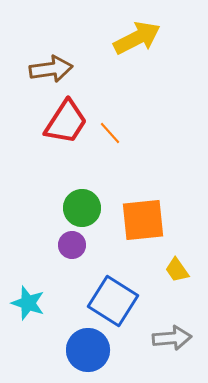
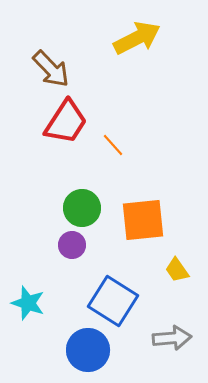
brown arrow: rotated 54 degrees clockwise
orange line: moved 3 px right, 12 px down
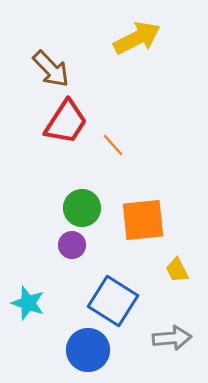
yellow trapezoid: rotated 8 degrees clockwise
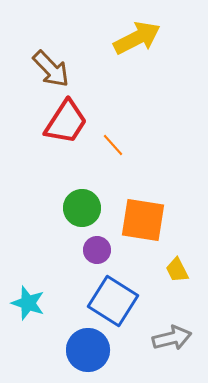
orange square: rotated 15 degrees clockwise
purple circle: moved 25 px right, 5 px down
gray arrow: rotated 9 degrees counterclockwise
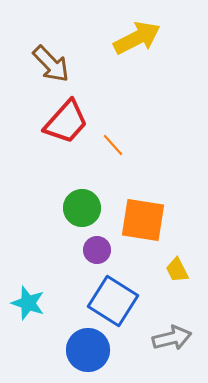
brown arrow: moved 5 px up
red trapezoid: rotated 9 degrees clockwise
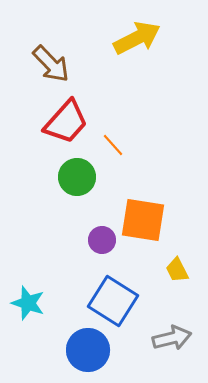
green circle: moved 5 px left, 31 px up
purple circle: moved 5 px right, 10 px up
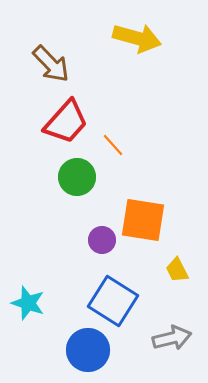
yellow arrow: rotated 42 degrees clockwise
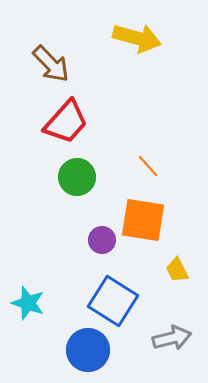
orange line: moved 35 px right, 21 px down
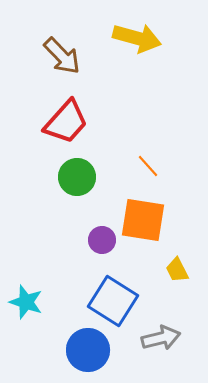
brown arrow: moved 11 px right, 8 px up
cyan star: moved 2 px left, 1 px up
gray arrow: moved 11 px left
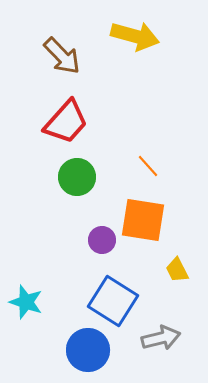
yellow arrow: moved 2 px left, 2 px up
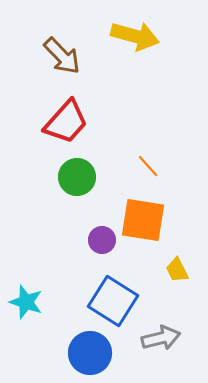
blue circle: moved 2 px right, 3 px down
